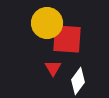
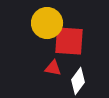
red square: moved 2 px right, 2 px down
red triangle: rotated 48 degrees counterclockwise
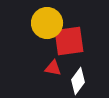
red square: rotated 12 degrees counterclockwise
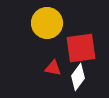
red square: moved 12 px right, 7 px down
white diamond: moved 4 px up
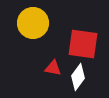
yellow circle: moved 14 px left
red square: moved 2 px right, 4 px up; rotated 16 degrees clockwise
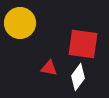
yellow circle: moved 13 px left
red triangle: moved 4 px left
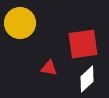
red square: rotated 16 degrees counterclockwise
white diamond: moved 9 px right, 2 px down; rotated 12 degrees clockwise
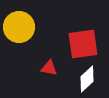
yellow circle: moved 1 px left, 4 px down
